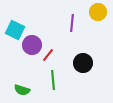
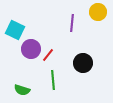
purple circle: moved 1 px left, 4 px down
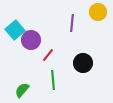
cyan square: rotated 24 degrees clockwise
purple circle: moved 9 px up
green semicircle: rotated 112 degrees clockwise
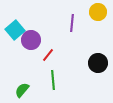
black circle: moved 15 px right
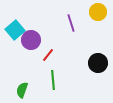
purple line: moved 1 px left; rotated 24 degrees counterclockwise
green semicircle: rotated 21 degrees counterclockwise
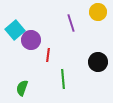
red line: rotated 32 degrees counterclockwise
black circle: moved 1 px up
green line: moved 10 px right, 1 px up
green semicircle: moved 2 px up
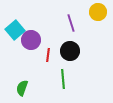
black circle: moved 28 px left, 11 px up
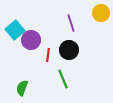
yellow circle: moved 3 px right, 1 px down
black circle: moved 1 px left, 1 px up
green line: rotated 18 degrees counterclockwise
